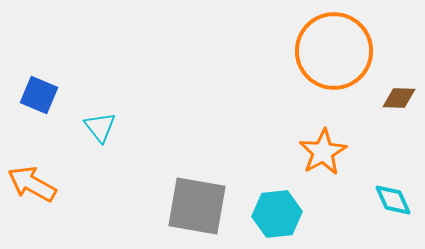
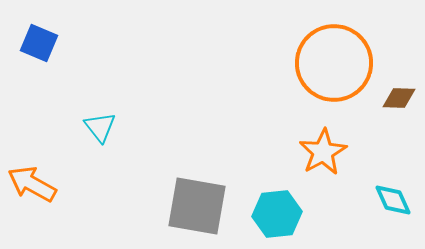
orange circle: moved 12 px down
blue square: moved 52 px up
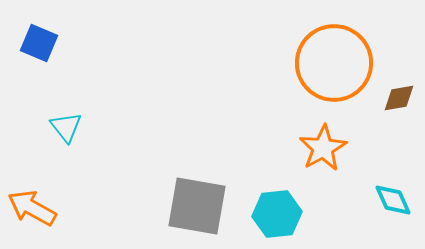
brown diamond: rotated 12 degrees counterclockwise
cyan triangle: moved 34 px left
orange star: moved 4 px up
orange arrow: moved 24 px down
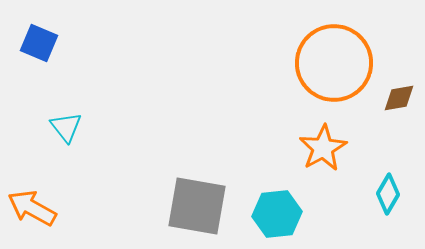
cyan diamond: moved 5 px left, 6 px up; rotated 54 degrees clockwise
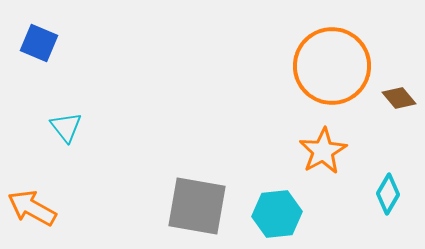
orange circle: moved 2 px left, 3 px down
brown diamond: rotated 60 degrees clockwise
orange star: moved 3 px down
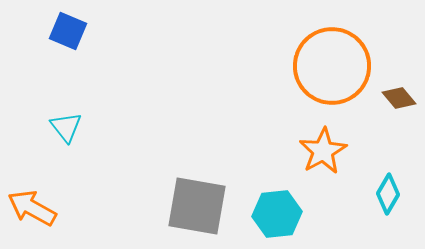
blue square: moved 29 px right, 12 px up
